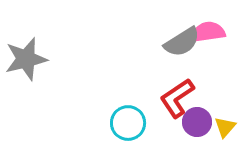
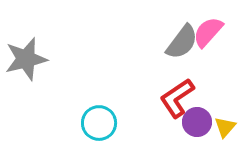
pink semicircle: rotated 40 degrees counterclockwise
gray semicircle: rotated 21 degrees counterclockwise
cyan circle: moved 29 px left
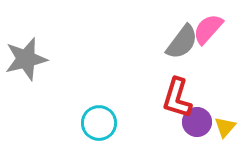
pink semicircle: moved 3 px up
red L-shape: rotated 39 degrees counterclockwise
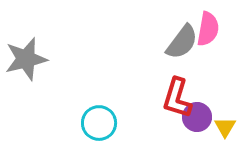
pink semicircle: rotated 148 degrees clockwise
purple circle: moved 5 px up
yellow triangle: rotated 10 degrees counterclockwise
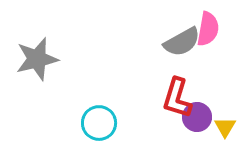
gray semicircle: rotated 24 degrees clockwise
gray star: moved 11 px right
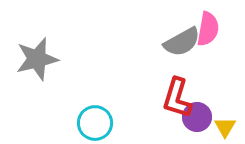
cyan circle: moved 4 px left
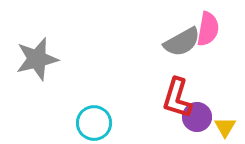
cyan circle: moved 1 px left
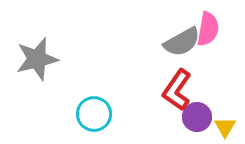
red L-shape: moved 8 px up; rotated 18 degrees clockwise
cyan circle: moved 9 px up
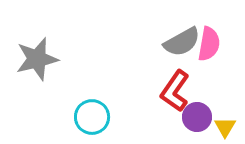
pink semicircle: moved 1 px right, 15 px down
red L-shape: moved 2 px left, 1 px down
cyan circle: moved 2 px left, 3 px down
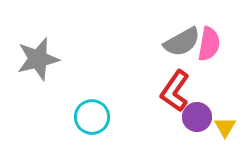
gray star: moved 1 px right
